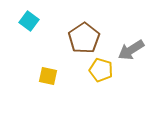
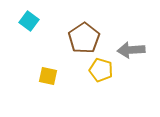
gray arrow: rotated 28 degrees clockwise
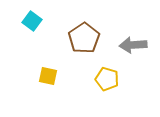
cyan square: moved 3 px right
gray arrow: moved 2 px right, 5 px up
yellow pentagon: moved 6 px right, 9 px down
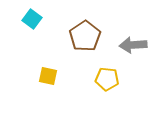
cyan square: moved 2 px up
brown pentagon: moved 1 px right, 2 px up
yellow pentagon: rotated 10 degrees counterclockwise
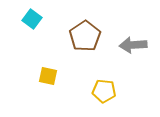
yellow pentagon: moved 3 px left, 12 px down
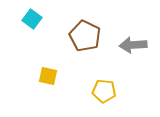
brown pentagon: rotated 12 degrees counterclockwise
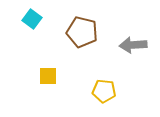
brown pentagon: moved 3 px left, 4 px up; rotated 12 degrees counterclockwise
yellow square: rotated 12 degrees counterclockwise
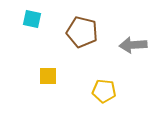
cyan square: rotated 24 degrees counterclockwise
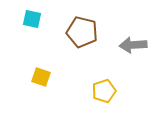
yellow square: moved 7 px left, 1 px down; rotated 18 degrees clockwise
yellow pentagon: rotated 25 degrees counterclockwise
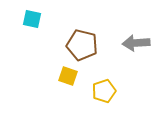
brown pentagon: moved 13 px down
gray arrow: moved 3 px right, 2 px up
yellow square: moved 27 px right, 1 px up
